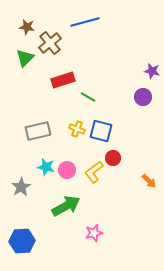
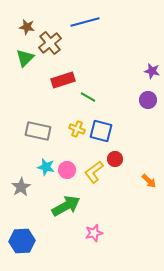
purple circle: moved 5 px right, 3 px down
gray rectangle: rotated 25 degrees clockwise
red circle: moved 2 px right, 1 px down
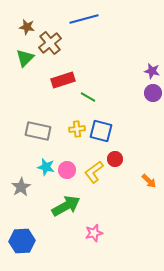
blue line: moved 1 px left, 3 px up
purple circle: moved 5 px right, 7 px up
yellow cross: rotated 28 degrees counterclockwise
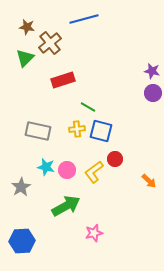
green line: moved 10 px down
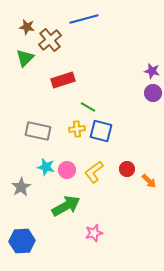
brown cross: moved 3 px up
red circle: moved 12 px right, 10 px down
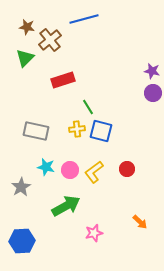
green line: rotated 28 degrees clockwise
gray rectangle: moved 2 px left
pink circle: moved 3 px right
orange arrow: moved 9 px left, 41 px down
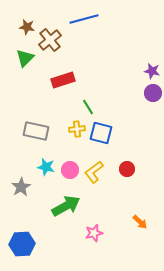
blue square: moved 2 px down
blue hexagon: moved 3 px down
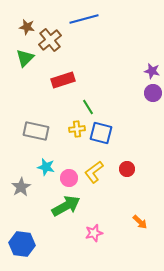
pink circle: moved 1 px left, 8 px down
blue hexagon: rotated 10 degrees clockwise
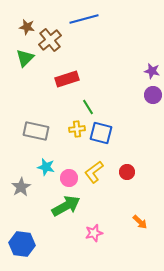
red rectangle: moved 4 px right, 1 px up
purple circle: moved 2 px down
red circle: moved 3 px down
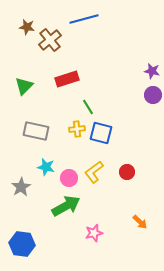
green triangle: moved 1 px left, 28 px down
